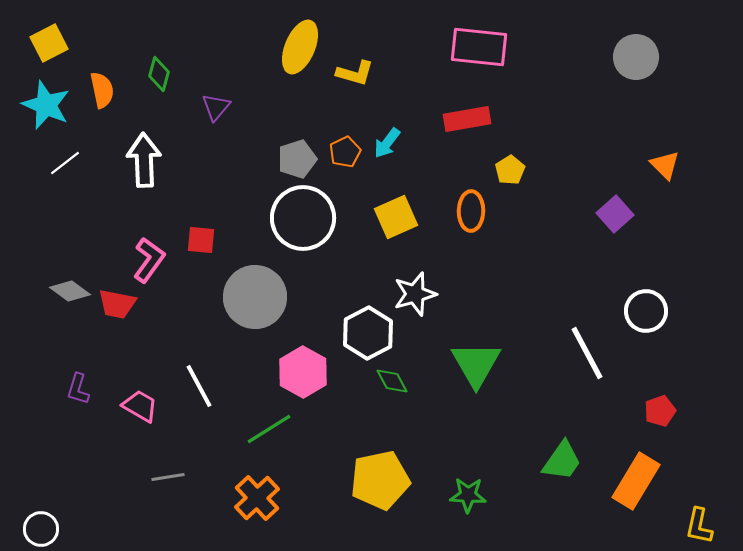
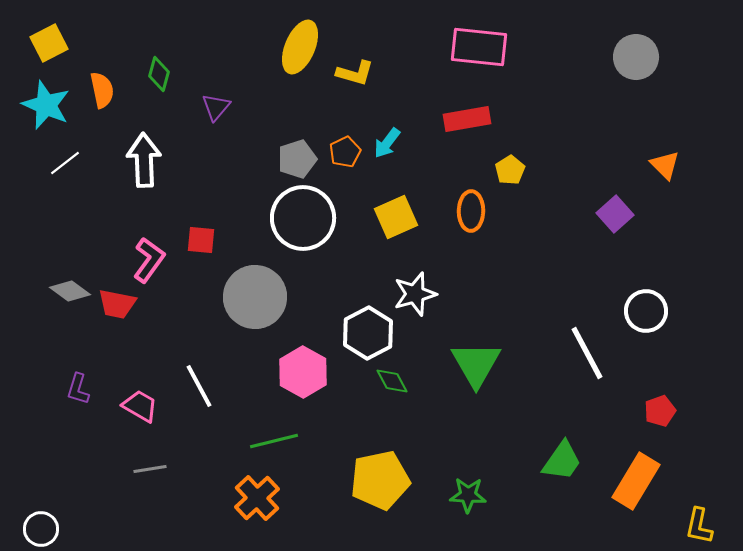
green line at (269, 429): moved 5 px right, 12 px down; rotated 18 degrees clockwise
gray line at (168, 477): moved 18 px left, 8 px up
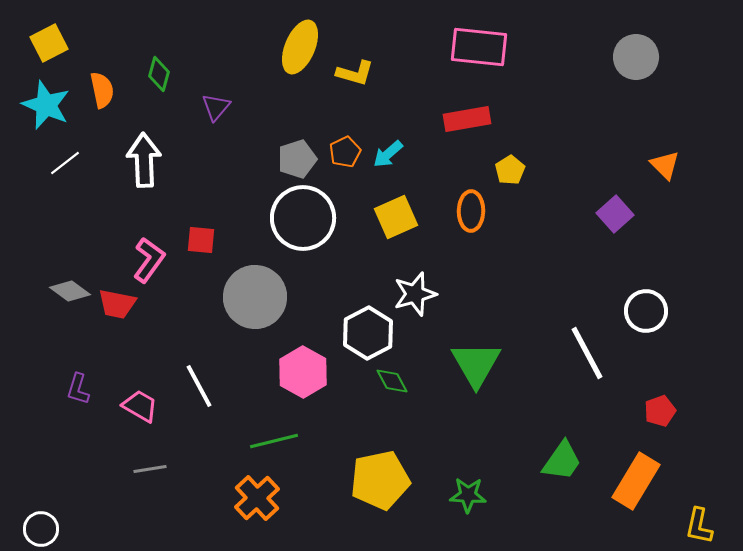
cyan arrow at (387, 143): moved 1 px right, 11 px down; rotated 12 degrees clockwise
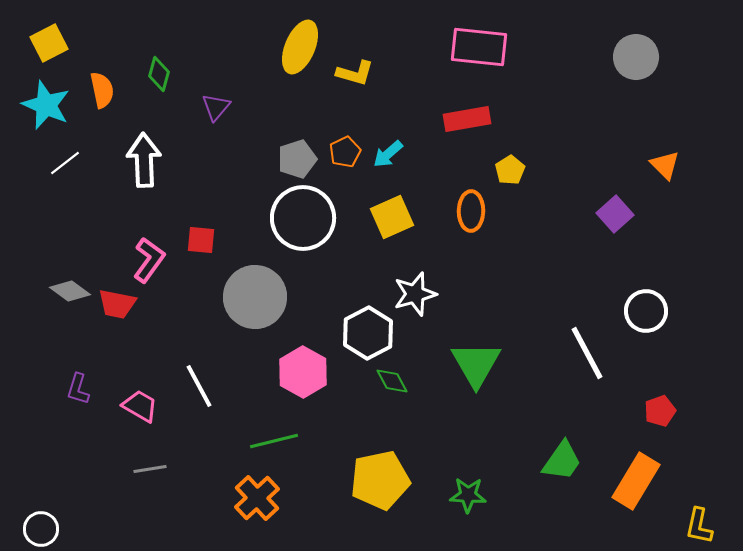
yellow square at (396, 217): moved 4 px left
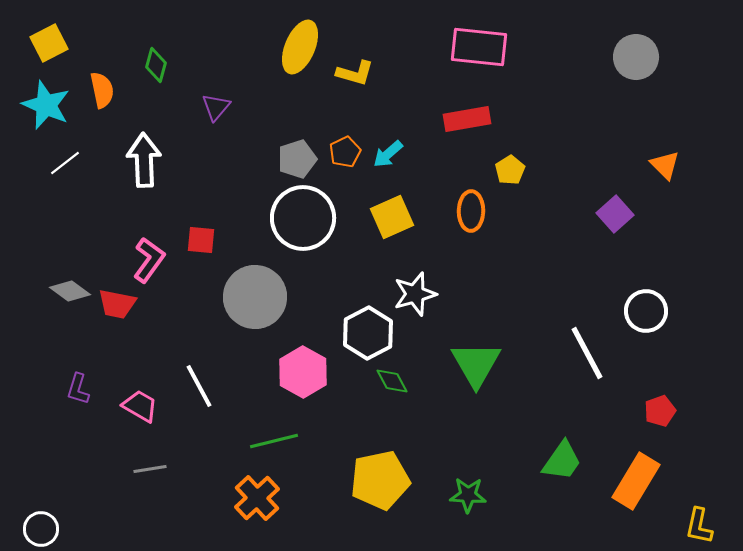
green diamond at (159, 74): moved 3 px left, 9 px up
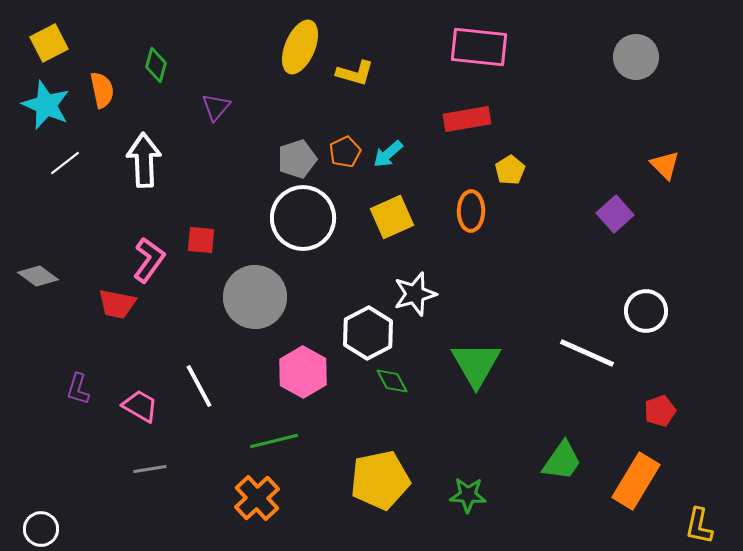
gray diamond at (70, 291): moved 32 px left, 15 px up
white line at (587, 353): rotated 38 degrees counterclockwise
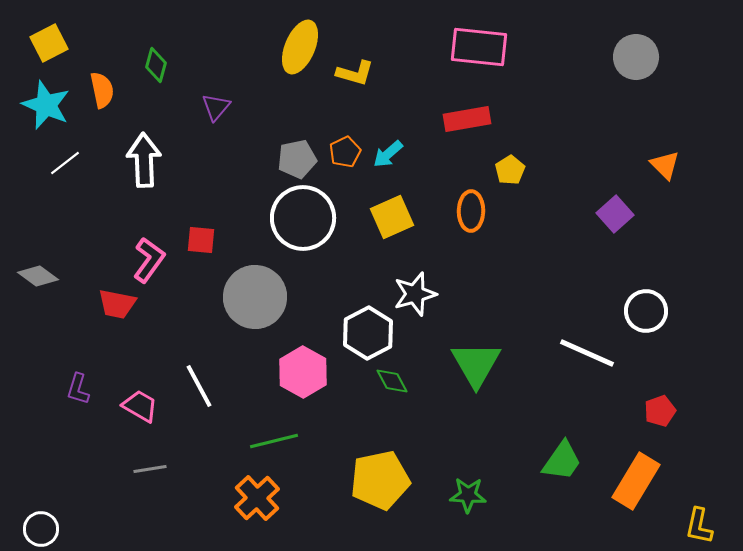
gray pentagon at (297, 159): rotated 6 degrees clockwise
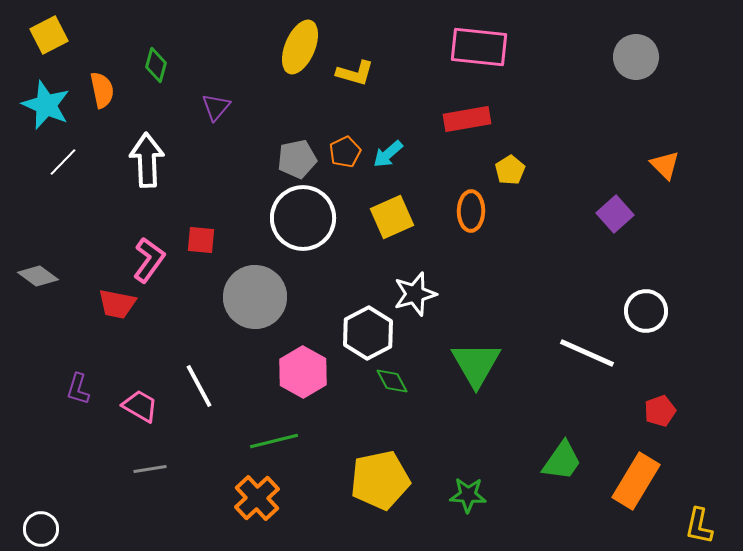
yellow square at (49, 43): moved 8 px up
white arrow at (144, 160): moved 3 px right
white line at (65, 163): moved 2 px left, 1 px up; rotated 8 degrees counterclockwise
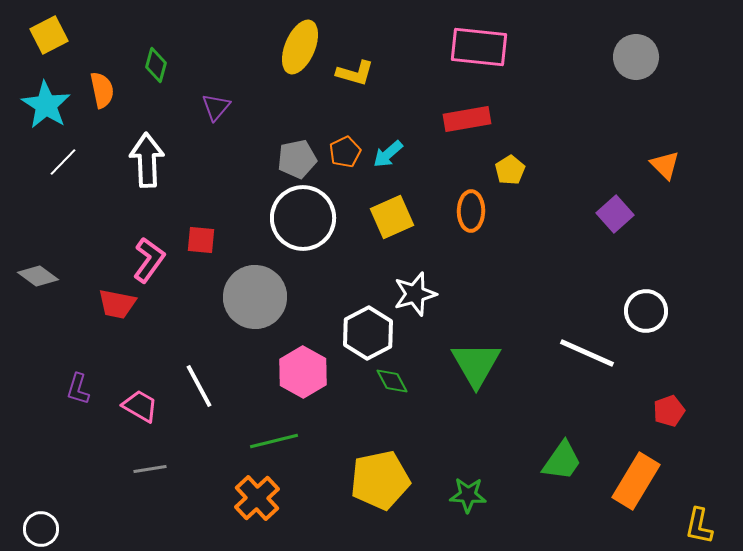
cyan star at (46, 105): rotated 9 degrees clockwise
red pentagon at (660, 411): moved 9 px right
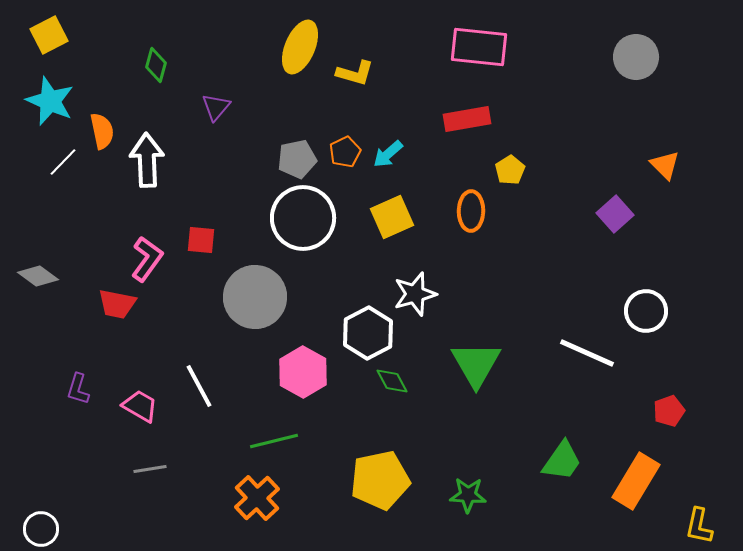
orange semicircle at (102, 90): moved 41 px down
cyan star at (46, 105): moved 4 px right, 4 px up; rotated 9 degrees counterclockwise
pink L-shape at (149, 260): moved 2 px left, 1 px up
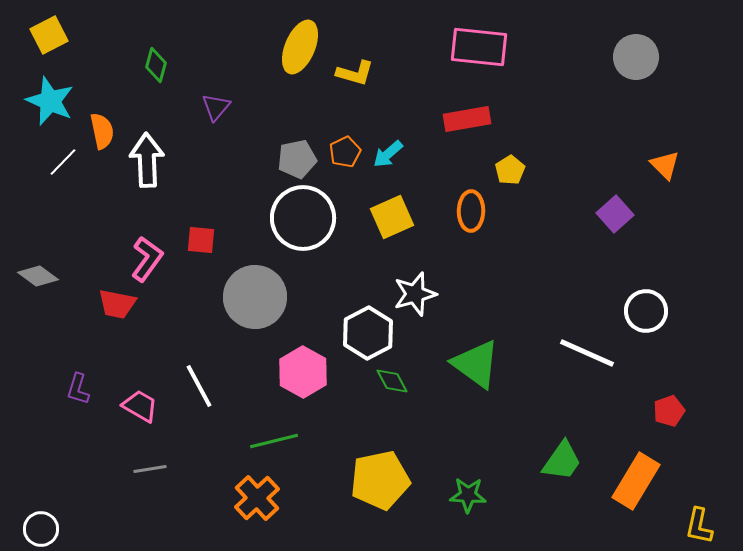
green triangle at (476, 364): rotated 24 degrees counterclockwise
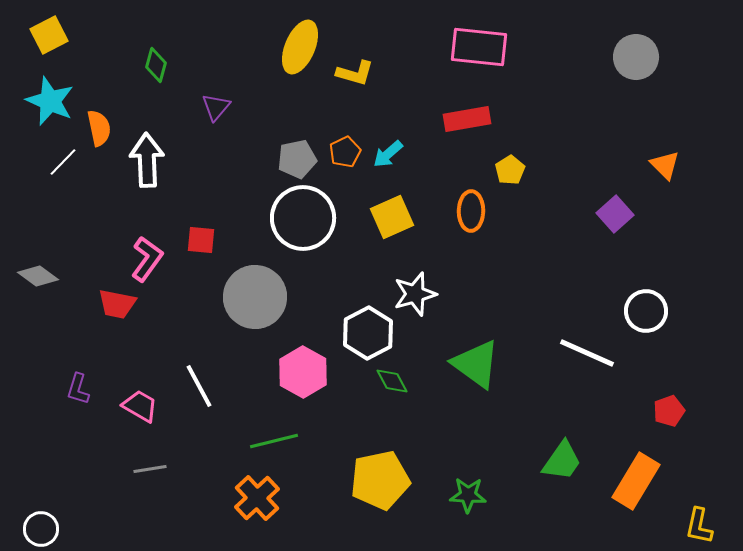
orange semicircle at (102, 131): moved 3 px left, 3 px up
